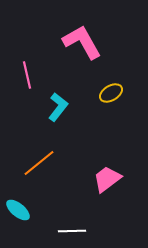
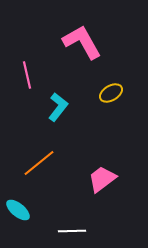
pink trapezoid: moved 5 px left
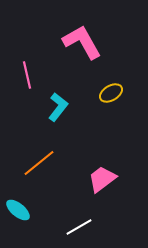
white line: moved 7 px right, 4 px up; rotated 28 degrees counterclockwise
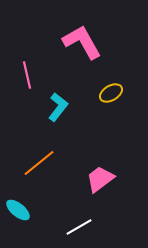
pink trapezoid: moved 2 px left
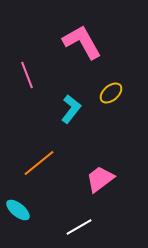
pink line: rotated 8 degrees counterclockwise
yellow ellipse: rotated 10 degrees counterclockwise
cyan L-shape: moved 13 px right, 2 px down
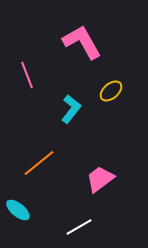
yellow ellipse: moved 2 px up
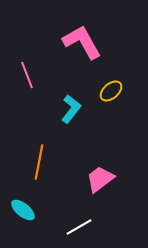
orange line: moved 1 px up; rotated 40 degrees counterclockwise
cyan ellipse: moved 5 px right
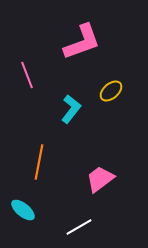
pink L-shape: rotated 99 degrees clockwise
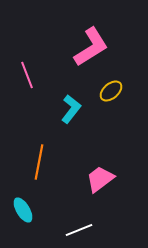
pink L-shape: moved 9 px right, 5 px down; rotated 12 degrees counterclockwise
cyan ellipse: rotated 20 degrees clockwise
white line: moved 3 px down; rotated 8 degrees clockwise
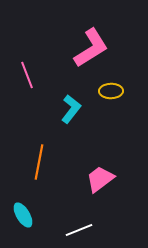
pink L-shape: moved 1 px down
yellow ellipse: rotated 40 degrees clockwise
cyan ellipse: moved 5 px down
